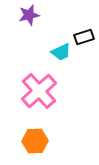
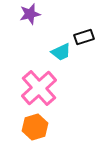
purple star: moved 1 px right, 1 px up
pink cross: moved 3 px up
orange hexagon: moved 14 px up; rotated 15 degrees counterclockwise
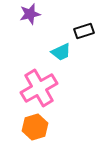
black rectangle: moved 6 px up
pink cross: rotated 12 degrees clockwise
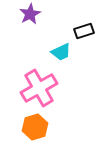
purple star: rotated 15 degrees counterclockwise
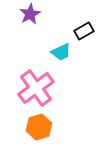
black rectangle: rotated 12 degrees counterclockwise
pink cross: moved 3 px left; rotated 6 degrees counterclockwise
orange hexagon: moved 4 px right
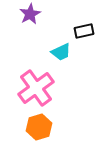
black rectangle: rotated 18 degrees clockwise
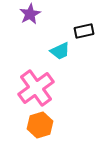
cyan trapezoid: moved 1 px left, 1 px up
orange hexagon: moved 1 px right, 2 px up
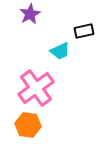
orange hexagon: moved 12 px left; rotated 25 degrees clockwise
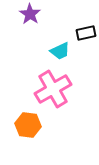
purple star: rotated 10 degrees counterclockwise
black rectangle: moved 2 px right, 2 px down
pink cross: moved 17 px right, 1 px down; rotated 6 degrees clockwise
